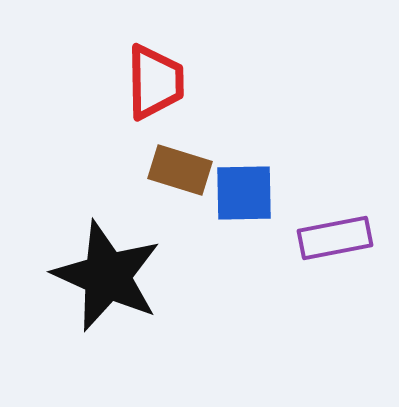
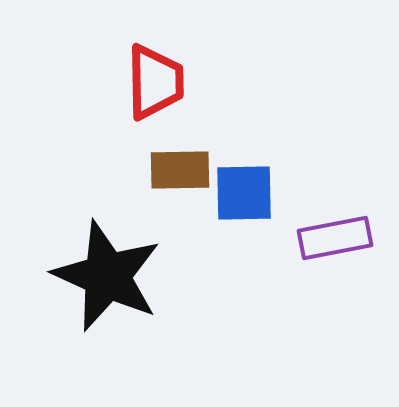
brown rectangle: rotated 18 degrees counterclockwise
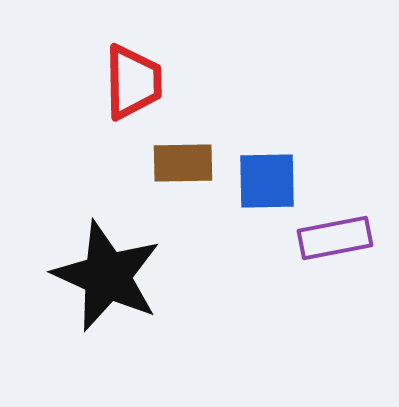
red trapezoid: moved 22 px left
brown rectangle: moved 3 px right, 7 px up
blue square: moved 23 px right, 12 px up
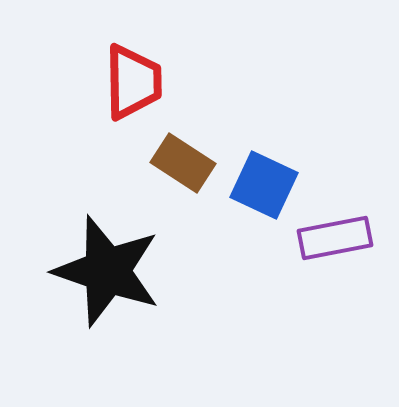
brown rectangle: rotated 34 degrees clockwise
blue square: moved 3 px left, 4 px down; rotated 26 degrees clockwise
black star: moved 5 px up; rotated 5 degrees counterclockwise
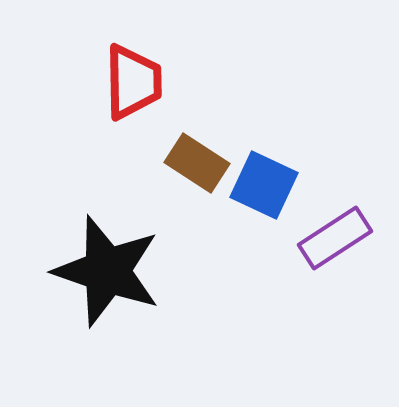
brown rectangle: moved 14 px right
purple rectangle: rotated 22 degrees counterclockwise
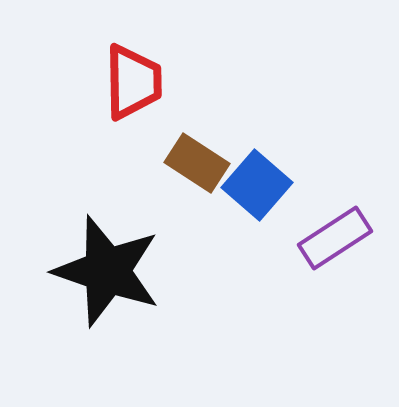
blue square: moved 7 px left; rotated 16 degrees clockwise
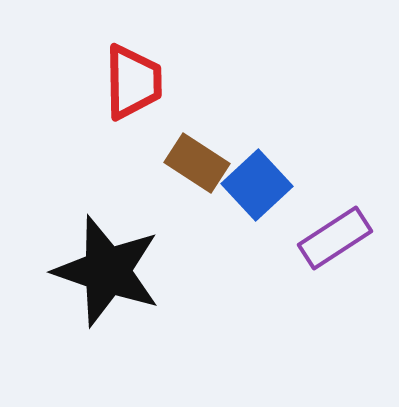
blue square: rotated 6 degrees clockwise
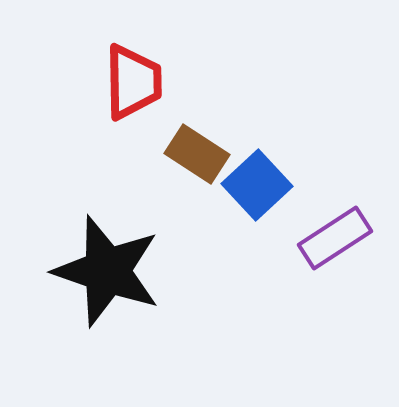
brown rectangle: moved 9 px up
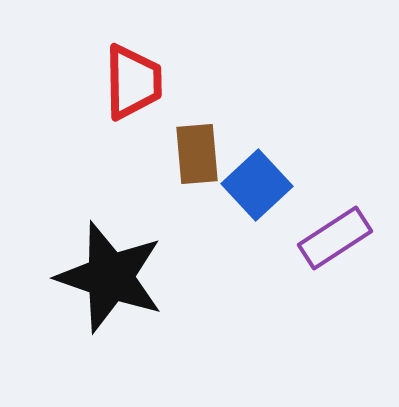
brown rectangle: rotated 52 degrees clockwise
black star: moved 3 px right, 6 px down
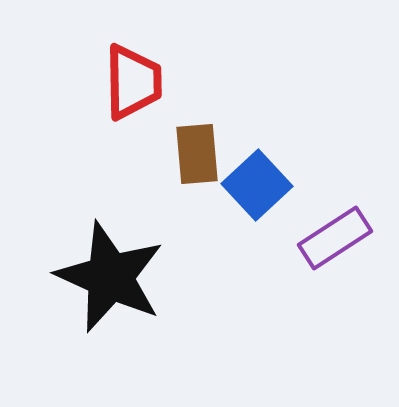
black star: rotated 5 degrees clockwise
